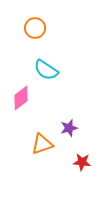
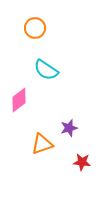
pink diamond: moved 2 px left, 2 px down
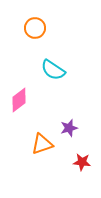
cyan semicircle: moved 7 px right
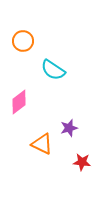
orange circle: moved 12 px left, 13 px down
pink diamond: moved 2 px down
orange triangle: rotated 45 degrees clockwise
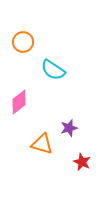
orange circle: moved 1 px down
orange triangle: rotated 10 degrees counterclockwise
red star: rotated 18 degrees clockwise
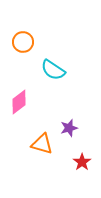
red star: rotated 12 degrees clockwise
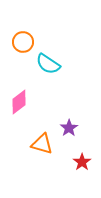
cyan semicircle: moved 5 px left, 6 px up
purple star: rotated 18 degrees counterclockwise
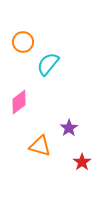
cyan semicircle: rotated 95 degrees clockwise
orange triangle: moved 2 px left, 2 px down
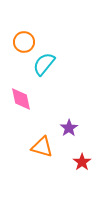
orange circle: moved 1 px right
cyan semicircle: moved 4 px left
pink diamond: moved 2 px right, 3 px up; rotated 65 degrees counterclockwise
orange triangle: moved 2 px right, 1 px down
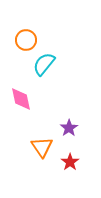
orange circle: moved 2 px right, 2 px up
orange triangle: rotated 40 degrees clockwise
red star: moved 12 px left
